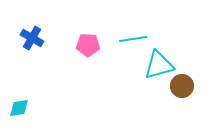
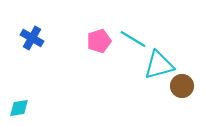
cyan line: rotated 40 degrees clockwise
pink pentagon: moved 11 px right, 4 px up; rotated 20 degrees counterclockwise
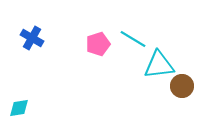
pink pentagon: moved 1 px left, 3 px down
cyan triangle: rotated 8 degrees clockwise
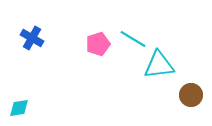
brown circle: moved 9 px right, 9 px down
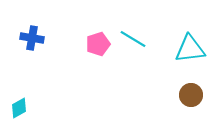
blue cross: rotated 20 degrees counterclockwise
cyan triangle: moved 31 px right, 16 px up
cyan diamond: rotated 20 degrees counterclockwise
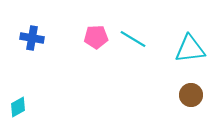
pink pentagon: moved 2 px left, 7 px up; rotated 15 degrees clockwise
cyan diamond: moved 1 px left, 1 px up
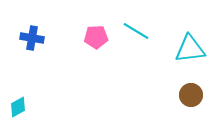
cyan line: moved 3 px right, 8 px up
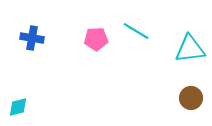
pink pentagon: moved 2 px down
brown circle: moved 3 px down
cyan diamond: rotated 15 degrees clockwise
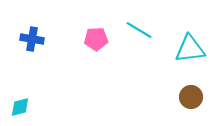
cyan line: moved 3 px right, 1 px up
blue cross: moved 1 px down
brown circle: moved 1 px up
cyan diamond: moved 2 px right
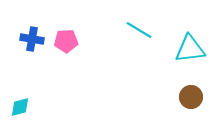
pink pentagon: moved 30 px left, 2 px down
